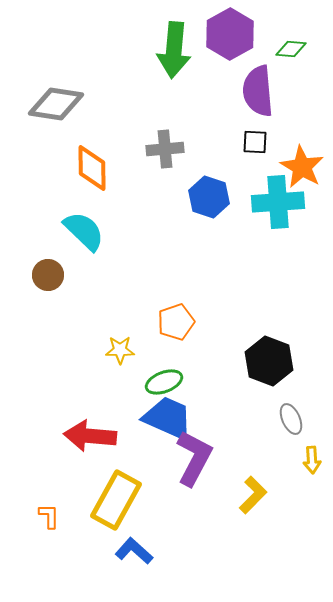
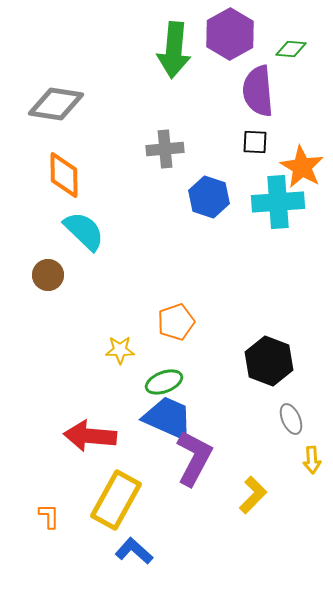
orange diamond: moved 28 px left, 7 px down
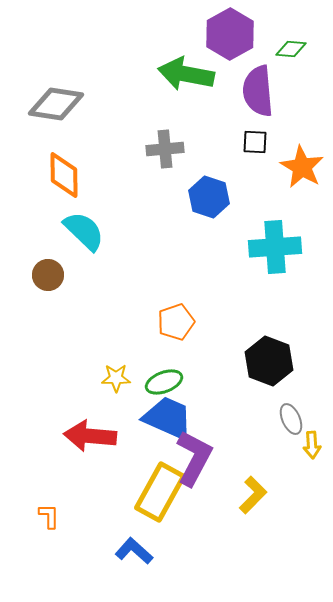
green arrow: moved 12 px right, 24 px down; rotated 96 degrees clockwise
cyan cross: moved 3 px left, 45 px down
yellow star: moved 4 px left, 28 px down
yellow arrow: moved 15 px up
yellow rectangle: moved 44 px right, 8 px up
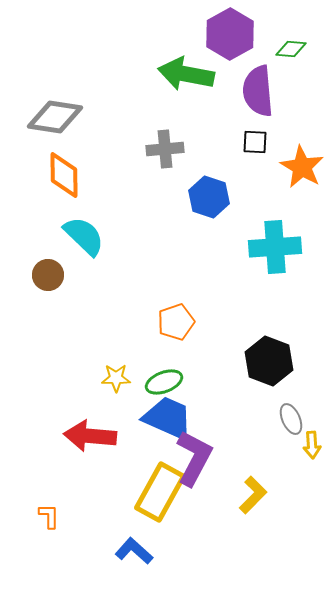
gray diamond: moved 1 px left, 13 px down
cyan semicircle: moved 5 px down
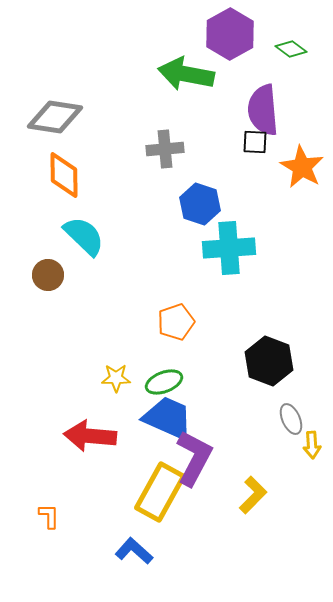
green diamond: rotated 32 degrees clockwise
purple semicircle: moved 5 px right, 19 px down
blue hexagon: moved 9 px left, 7 px down
cyan cross: moved 46 px left, 1 px down
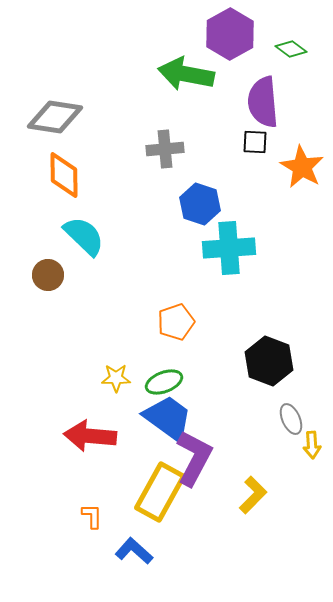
purple semicircle: moved 8 px up
blue trapezoid: rotated 12 degrees clockwise
orange L-shape: moved 43 px right
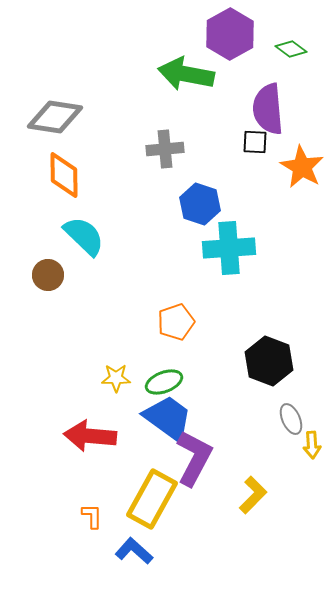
purple semicircle: moved 5 px right, 7 px down
yellow rectangle: moved 8 px left, 7 px down
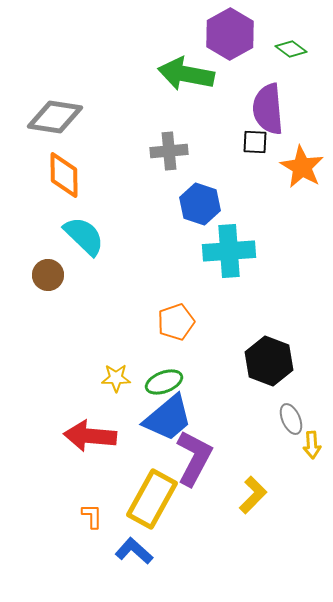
gray cross: moved 4 px right, 2 px down
cyan cross: moved 3 px down
blue trapezoid: rotated 104 degrees clockwise
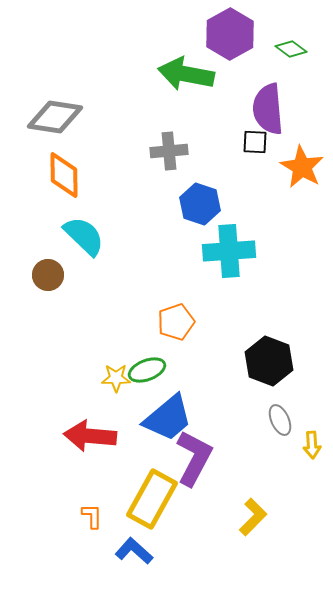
green ellipse: moved 17 px left, 12 px up
gray ellipse: moved 11 px left, 1 px down
yellow L-shape: moved 22 px down
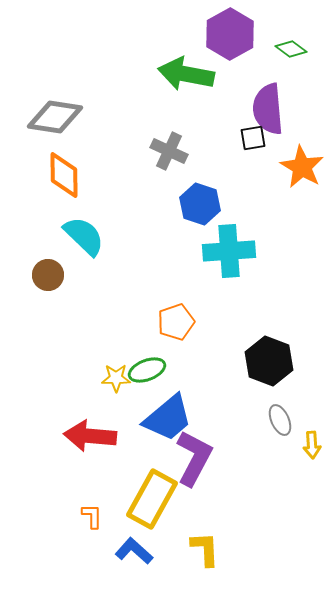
black square: moved 2 px left, 4 px up; rotated 12 degrees counterclockwise
gray cross: rotated 30 degrees clockwise
yellow L-shape: moved 48 px left, 32 px down; rotated 48 degrees counterclockwise
